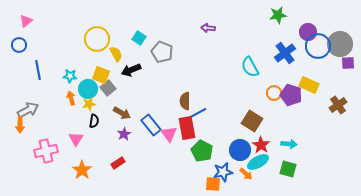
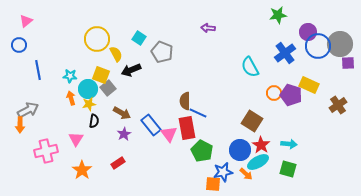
blue line at (198, 113): rotated 54 degrees clockwise
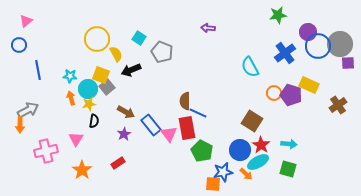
gray square at (108, 88): moved 1 px left, 1 px up
brown arrow at (122, 113): moved 4 px right, 1 px up
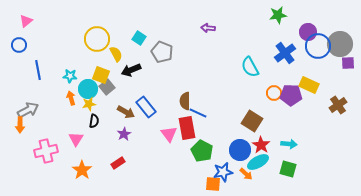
purple pentagon at (291, 95): rotated 15 degrees counterclockwise
blue rectangle at (151, 125): moved 5 px left, 18 px up
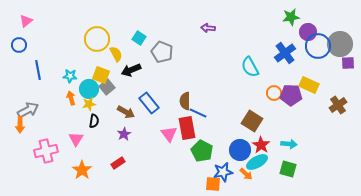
green star at (278, 15): moved 13 px right, 2 px down
cyan circle at (88, 89): moved 1 px right
blue rectangle at (146, 107): moved 3 px right, 4 px up
cyan ellipse at (258, 162): moved 1 px left
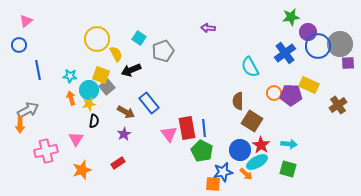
gray pentagon at (162, 52): moved 1 px right, 1 px up; rotated 30 degrees clockwise
cyan circle at (89, 89): moved 1 px down
brown semicircle at (185, 101): moved 53 px right
blue line at (198, 113): moved 6 px right, 15 px down; rotated 60 degrees clockwise
orange star at (82, 170): rotated 18 degrees clockwise
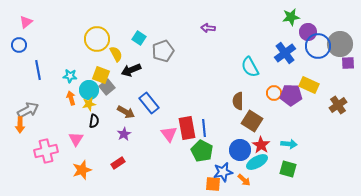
pink triangle at (26, 21): moved 1 px down
orange arrow at (246, 174): moved 2 px left, 6 px down
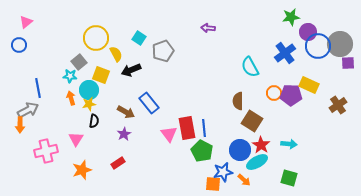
yellow circle at (97, 39): moved 1 px left, 1 px up
blue line at (38, 70): moved 18 px down
gray square at (107, 87): moved 28 px left, 25 px up
green square at (288, 169): moved 1 px right, 9 px down
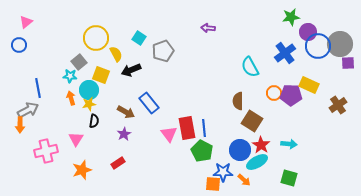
blue star at (223, 172): rotated 12 degrees clockwise
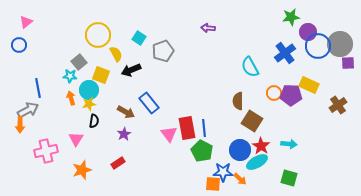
yellow circle at (96, 38): moved 2 px right, 3 px up
red star at (261, 145): moved 1 px down
orange arrow at (244, 180): moved 4 px left, 1 px up
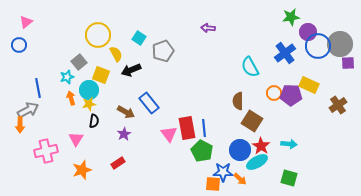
cyan star at (70, 76): moved 3 px left, 1 px down; rotated 24 degrees counterclockwise
